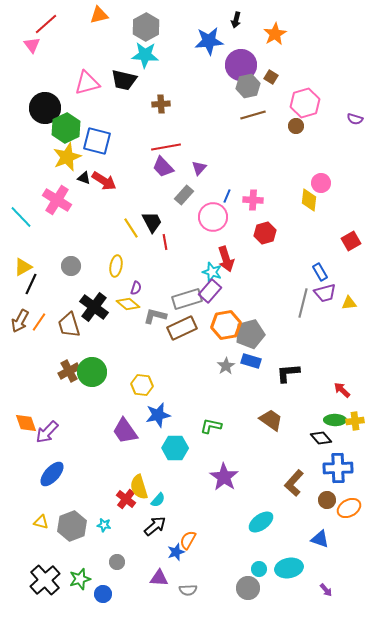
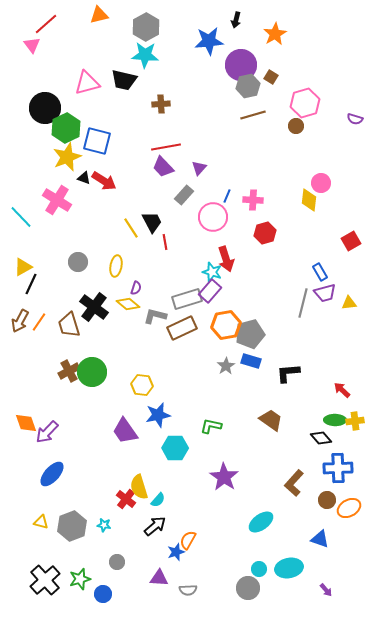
gray circle at (71, 266): moved 7 px right, 4 px up
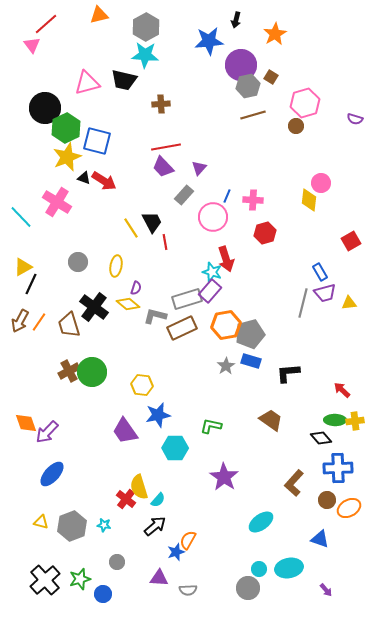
pink cross at (57, 200): moved 2 px down
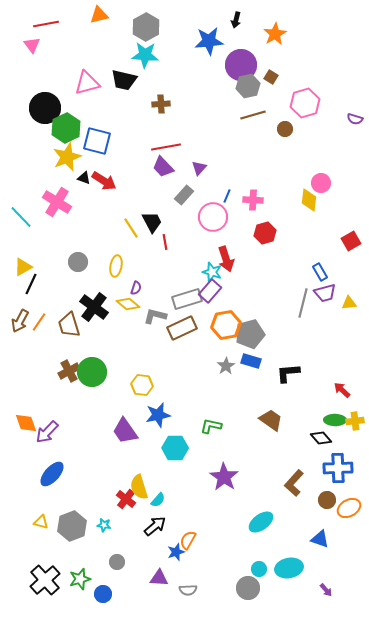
red line at (46, 24): rotated 30 degrees clockwise
brown circle at (296, 126): moved 11 px left, 3 px down
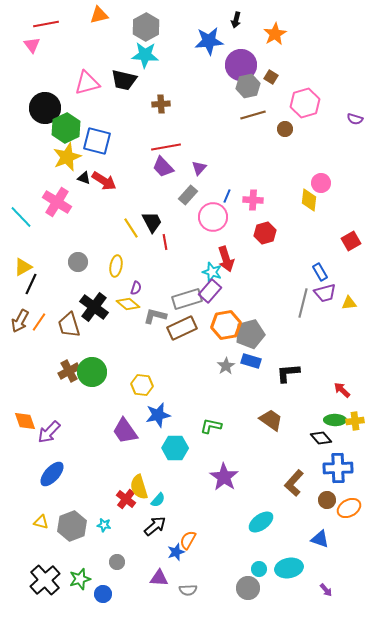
gray rectangle at (184, 195): moved 4 px right
orange diamond at (26, 423): moved 1 px left, 2 px up
purple arrow at (47, 432): moved 2 px right
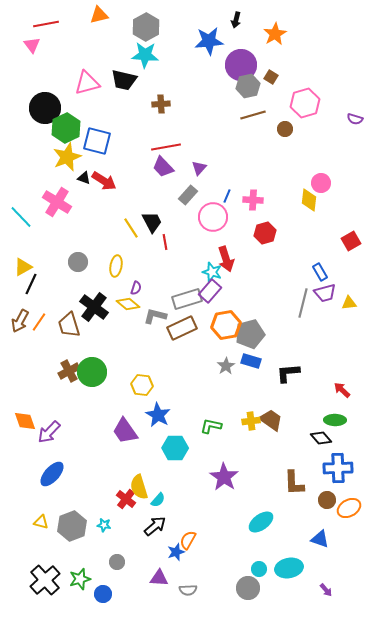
blue star at (158, 415): rotated 30 degrees counterclockwise
yellow cross at (355, 421): moved 104 px left
brown L-shape at (294, 483): rotated 44 degrees counterclockwise
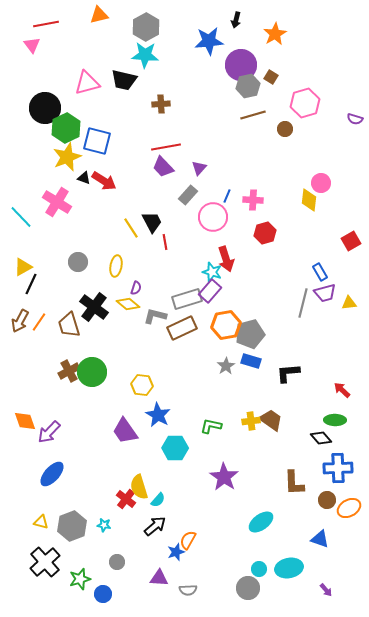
black cross at (45, 580): moved 18 px up
